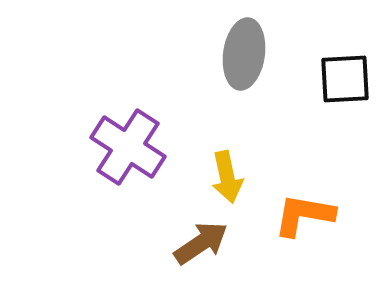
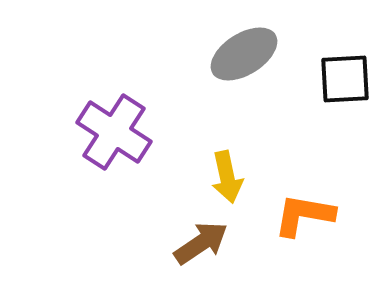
gray ellipse: rotated 50 degrees clockwise
purple cross: moved 14 px left, 15 px up
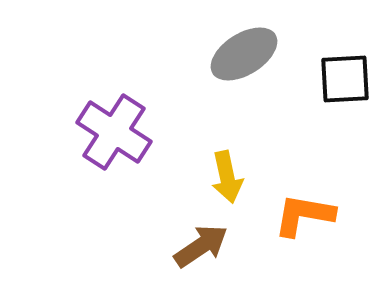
brown arrow: moved 3 px down
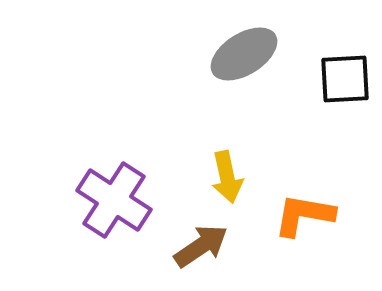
purple cross: moved 68 px down
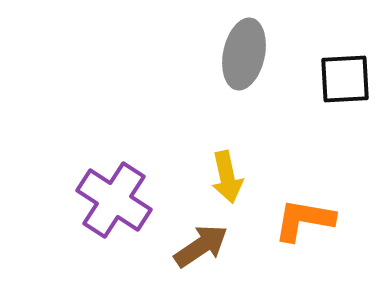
gray ellipse: rotated 46 degrees counterclockwise
orange L-shape: moved 5 px down
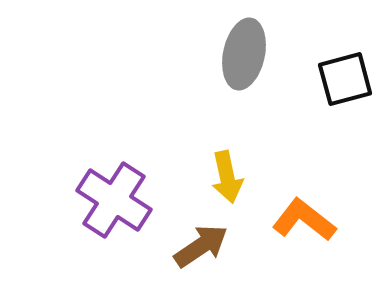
black square: rotated 12 degrees counterclockwise
orange L-shape: rotated 28 degrees clockwise
